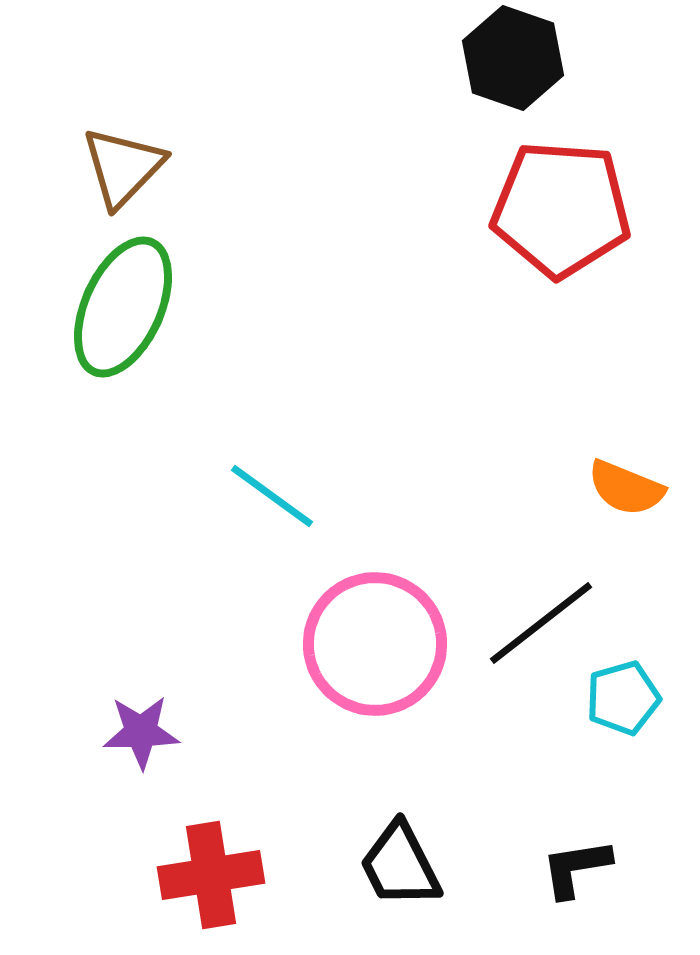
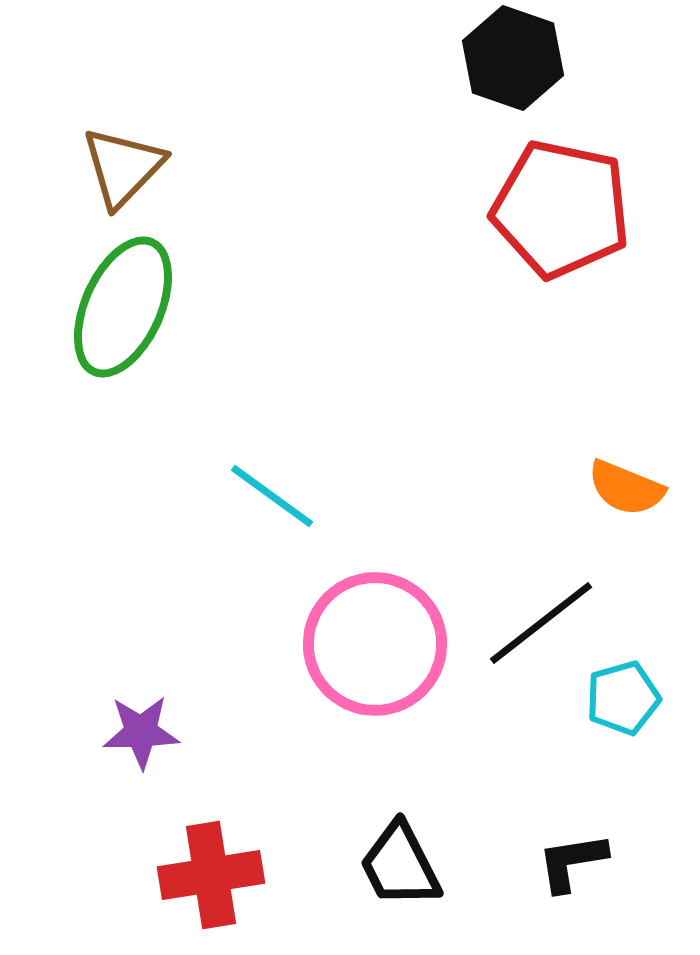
red pentagon: rotated 8 degrees clockwise
black L-shape: moved 4 px left, 6 px up
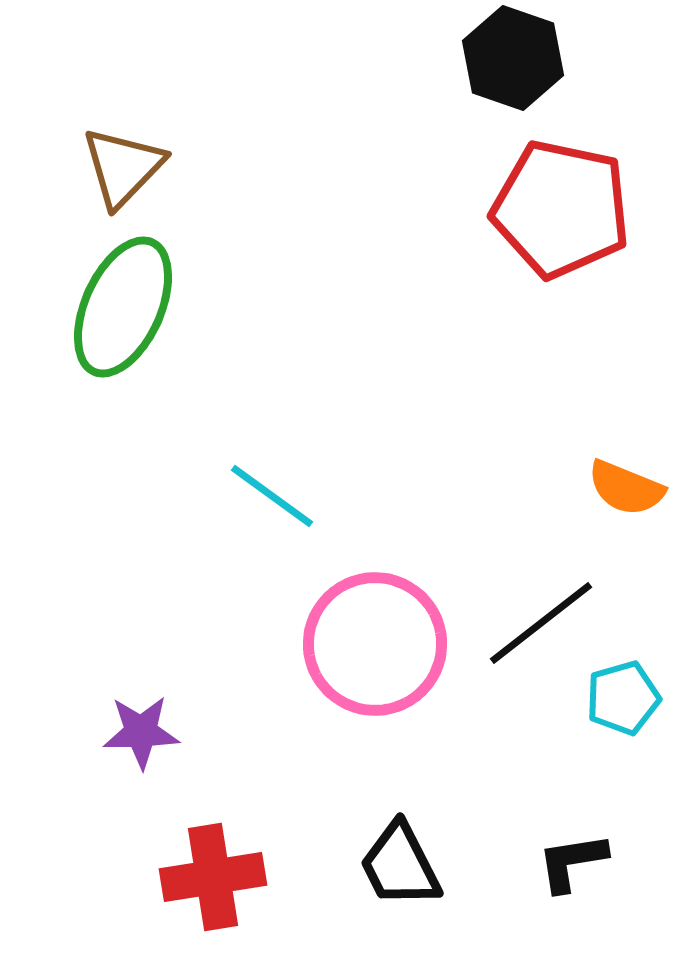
red cross: moved 2 px right, 2 px down
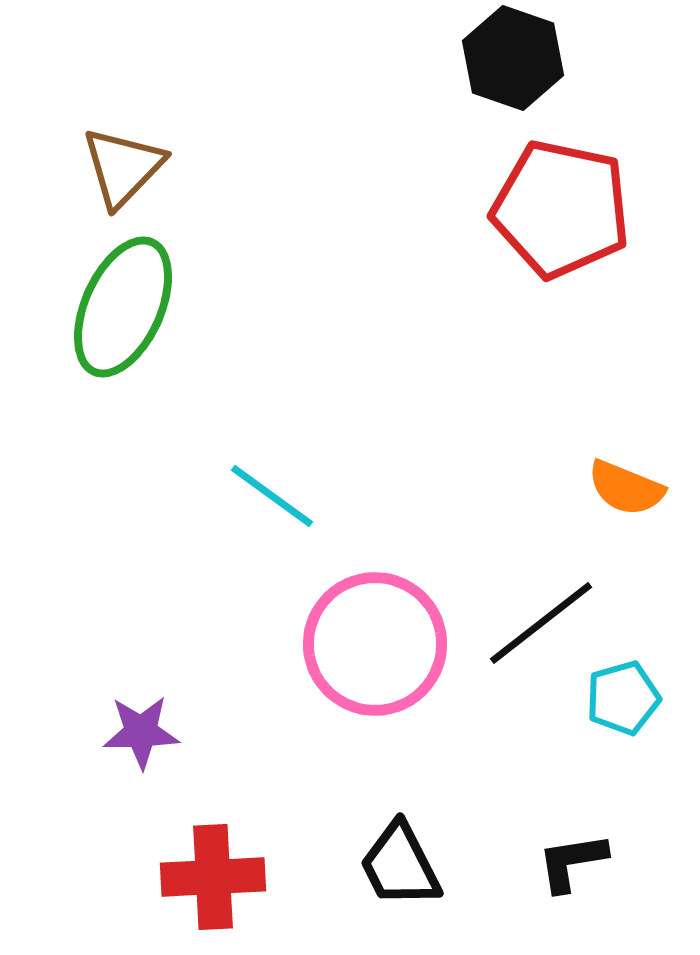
red cross: rotated 6 degrees clockwise
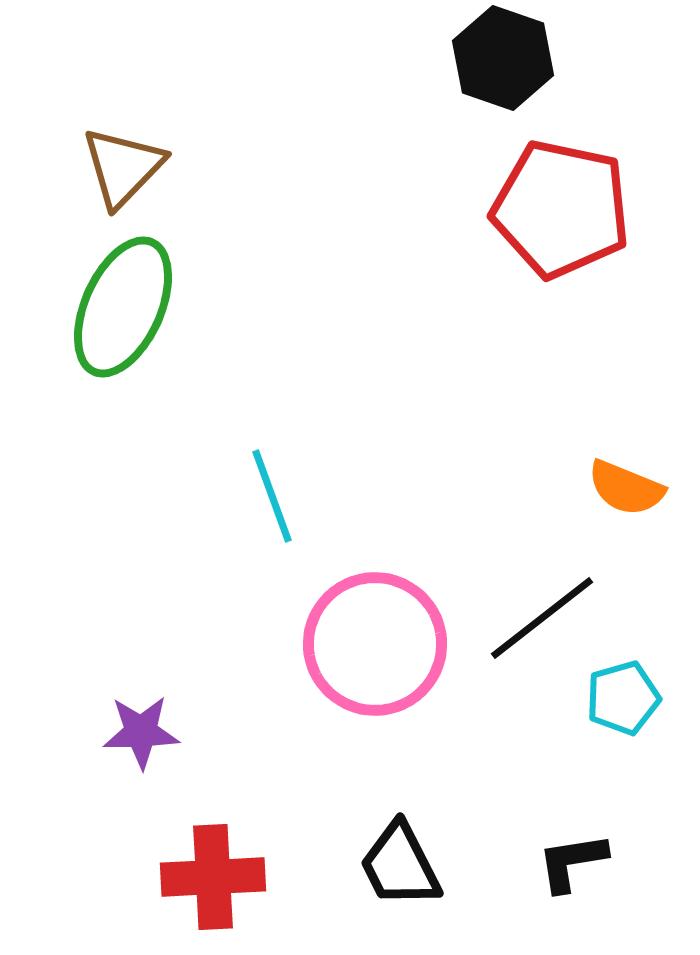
black hexagon: moved 10 px left
cyan line: rotated 34 degrees clockwise
black line: moved 1 px right, 5 px up
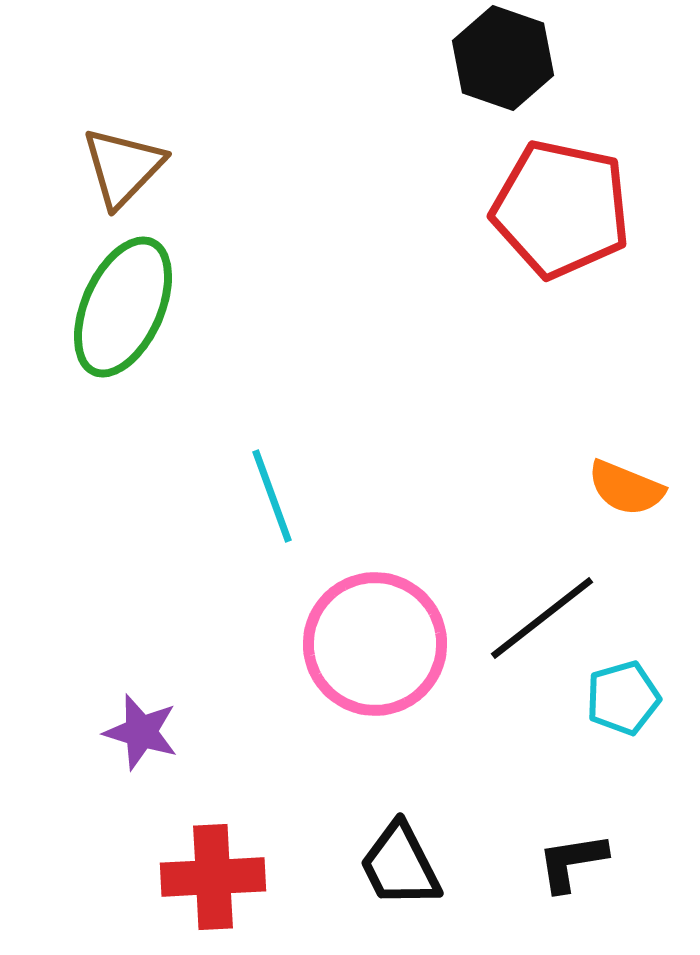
purple star: rotated 18 degrees clockwise
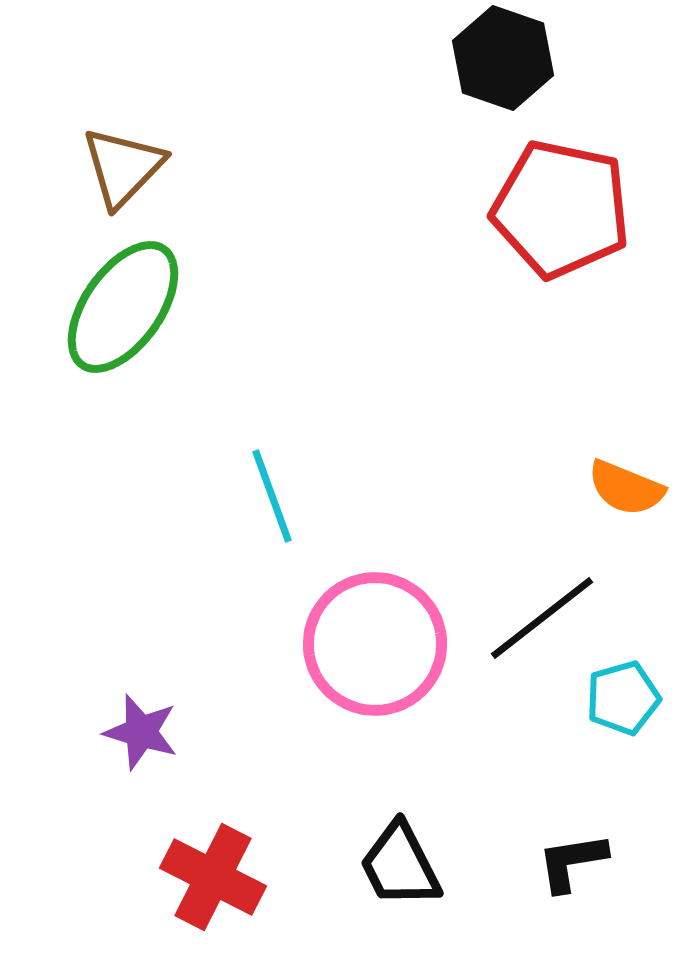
green ellipse: rotated 11 degrees clockwise
red cross: rotated 30 degrees clockwise
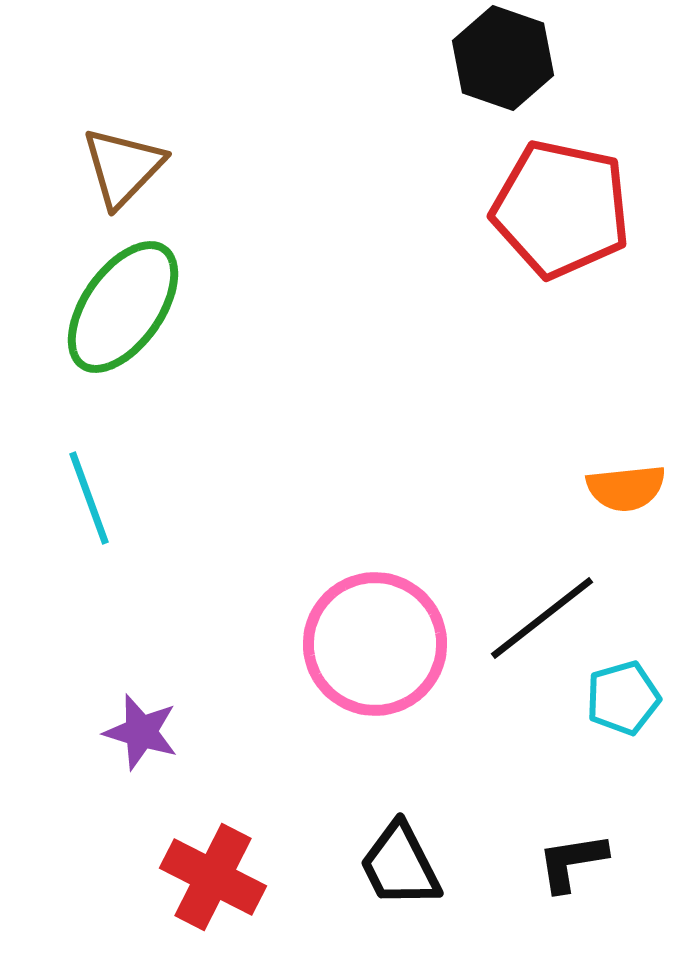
orange semicircle: rotated 28 degrees counterclockwise
cyan line: moved 183 px left, 2 px down
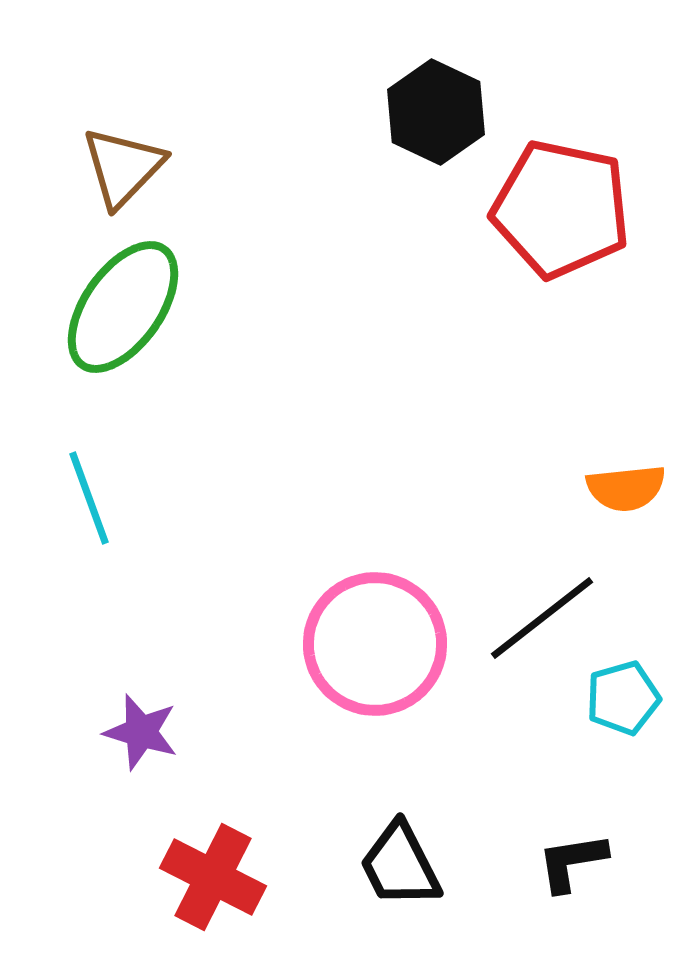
black hexagon: moved 67 px left, 54 px down; rotated 6 degrees clockwise
